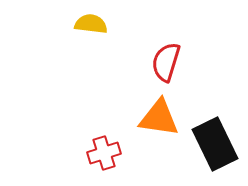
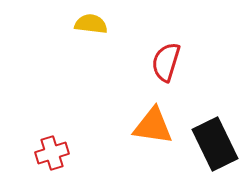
orange triangle: moved 6 px left, 8 px down
red cross: moved 52 px left
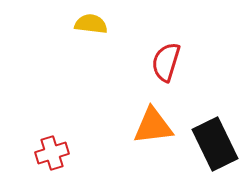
orange triangle: rotated 15 degrees counterclockwise
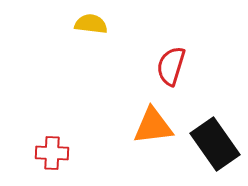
red semicircle: moved 5 px right, 4 px down
black rectangle: rotated 9 degrees counterclockwise
red cross: rotated 20 degrees clockwise
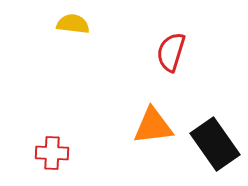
yellow semicircle: moved 18 px left
red semicircle: moved 14 px up
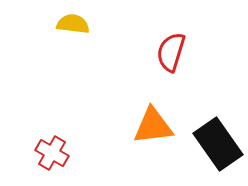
black rectangle: moved 3 px right
red cross: rotated 28 degrees clockwise
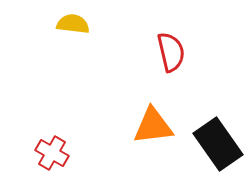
red semicircle: rotated 150 degrees clockwise
